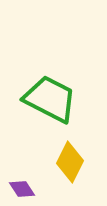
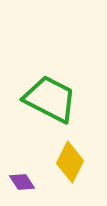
purple diamond: moved 7 px up
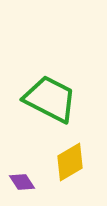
yellow diamond: rotated 33 degrees clockwise
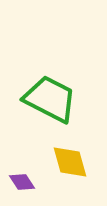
yellow diamond: rotated 75 degrees counterclockwise
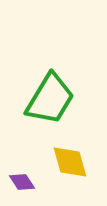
green trapezoid: rotated 94 degrees clockwise
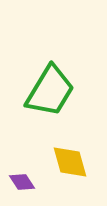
green trapezoid: moved 8 px up
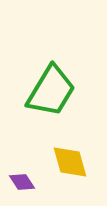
green trapezoid: moved 1 px right
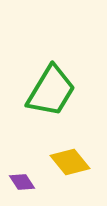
yellow diamond: rotated 24 degrees counterclockwise
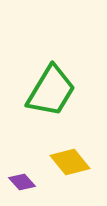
purple diamond: rotated 8 degrees counterclockwise
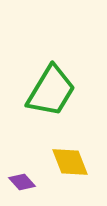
yellow diamond: rotated 18 degrees clockwise
